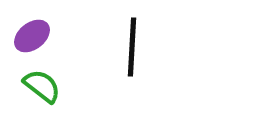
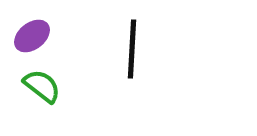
black line: moved 2 px down
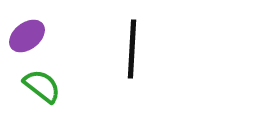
purple ellipse: moved 5 px left
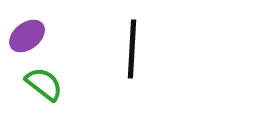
green semicircle: moved 2 px right, 2 px up
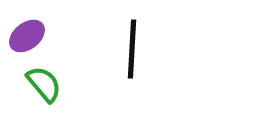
green semicircle: rotated 12 degrees clockwise
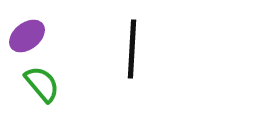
green semicircle: moved 2 px left
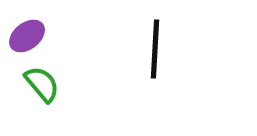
black line: moved 23 px right
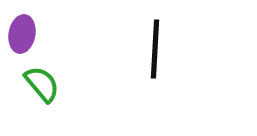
purple ellipse: moved 5 px left, 2 px up; rotated 42 degrees counterclockwise
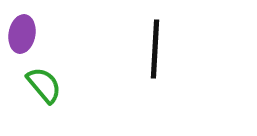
green semicircle: moved 2 px right, 1 px down
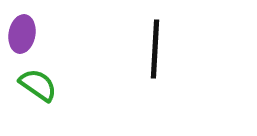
green semicircle: moved 6 px left; rotated 15 degrees counterclockwise
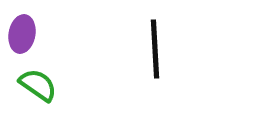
black line: rotated 6 degrees counterclockwise
